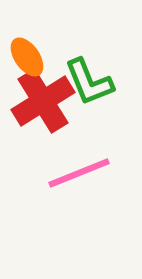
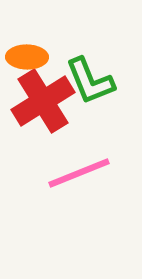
orange ellipse: rotated 54 degrees counterclockwise
green L-shape: moved 1 px right, 1 px up
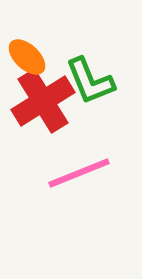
orange ellipse: rotated 42 degrees clockwise
